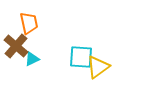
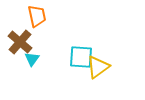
orange trapezoid: moved 8 px right, 7 px up
brown cross: moved 4 px right, 4 px up
cyan triangle: rotated 28 degrees counterclockwise
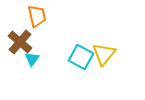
cyan square: rotated 25 degrees clockwise
yellow triangle: moved 6 px right, 13 px up; rotated 15 degrees counterclockwise
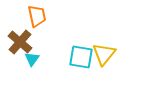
cyan square: rotated 20 degrees counterclockwise
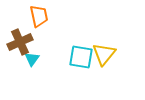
orange trapezoid: moved 2 px right
brown cross: rotated 25 degrees clockwise
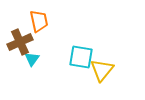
orange trapezoid: moved 5 px down
yellow triangle: moved 2 px left, 16 px down
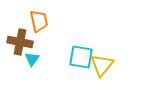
brown cross: rotated 35 degrees clockwise
yellow triangle: moved 5 px up
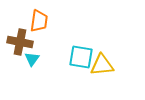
orange trapezoid: rotated 20 degrees clockwise
yellow triangle: rotated 45 degrees clockwise
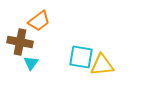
orange trapezoid: rotated 45 degrees clockwise
cyan triangle: moved 1 px left, 4 px down
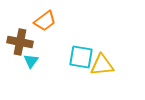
orange trapezoid: moved 6 px right
cyan triangle: moved 2 px up
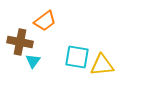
cyan square: moved 4 px left
cyan triangle: moved 2 px right
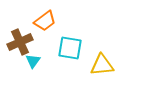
brown cross: rotated 35 degrees counterclockwise
cyan square: moved 7 px left, 9 px up
